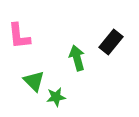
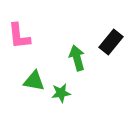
green triangle: rotated 35 degrees counterclockwise
green star: moved 5 px right, 4 px up
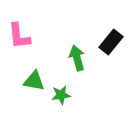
green star: moved 2 px down
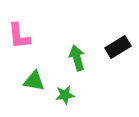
black rectangle: moved 7 px right, 5 px down; rotated 20 degrees clockwise
green star: moved 4 px right
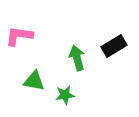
pink L-shape: rotated 104 degrees clockwise
black rectangle: moved 4 px left, 1 px up
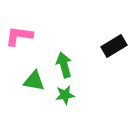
green arrow: moved 13 px left, 7 px down
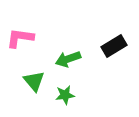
pink L-shape: moved 1 px right, 2 px down
green arrow: moved 4 px right, 6 px up; rotated 95 degrees counterclockwise
green triangle: rotated 40 degrees clockwise
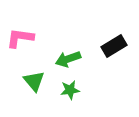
green star: moved 5 px right, 5 px up
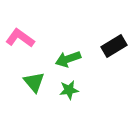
pink L-shape: rotated 28 degrees clockwise
green triangle: moved 1 px down
green star: moved 1 px left
